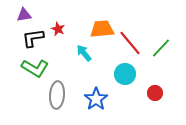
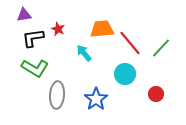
red circle: moved 1 px right, 1 px down
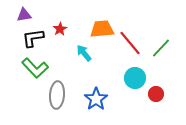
red star: moved 2 px right; rotated 16 degrees clockwise
green L-shape: rotated 16 degrees clockwise
cyan circle: moved 10 px right, 4 px down
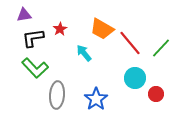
orange trapezoid: rotated 145 degrees counterclockwise
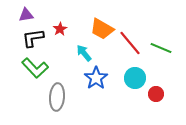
purple triangle: moved 2 px right
green line: rotated 70 degrees clockwise
gray ellipse: moved 2 px down
blue star: moved 21 px up
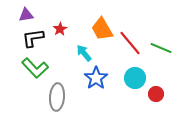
orange trapezoid: rotated 30 degrees clockwise
